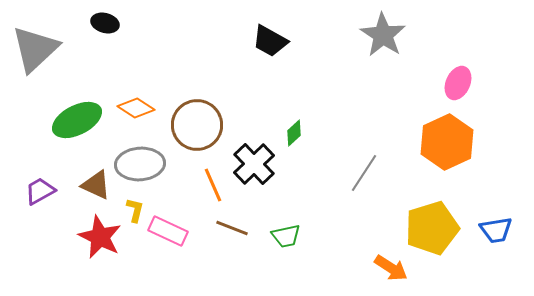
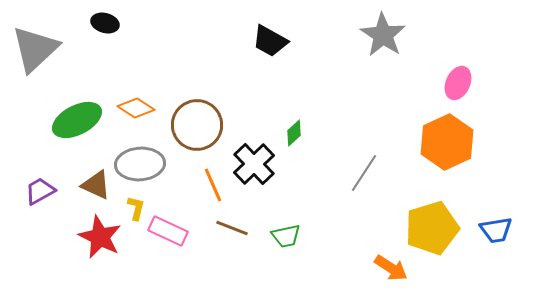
yellow L-shape: moved 1 px right, 2 px up
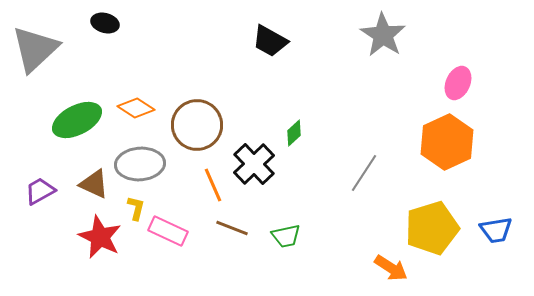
brown triangle: moved 2 px left, 1 px up
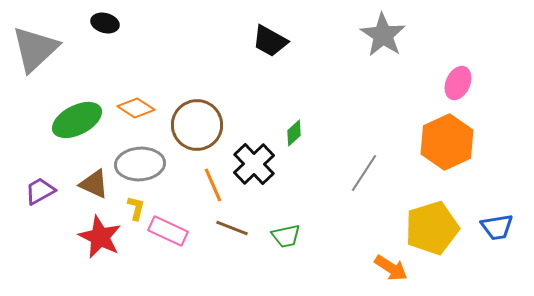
blue trapezoid: moved 1 px right, 3 px up
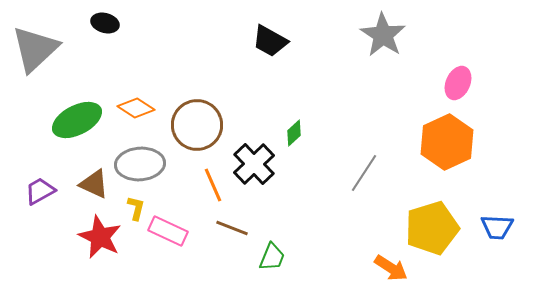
blue trapezoid: rotated 12 degrees clockwise
green trapezoid: moved 14 px left, 21 px down; rotated 56 degrees counterclockwise
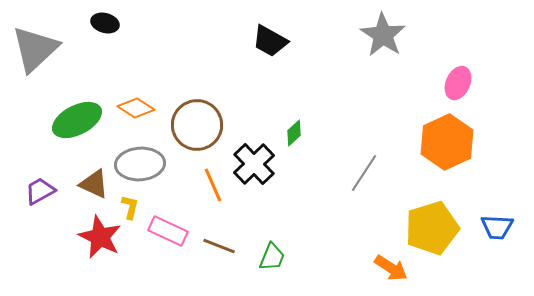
yellow L-shape: moved 6 px left, 1 px up
brown line: moved 13 px left, 18 px down
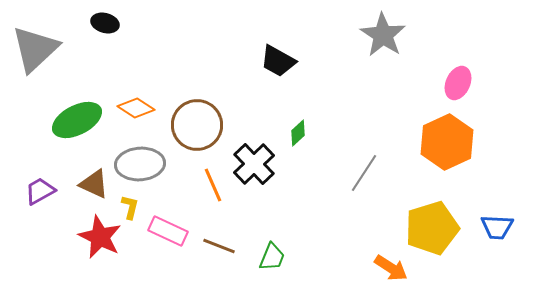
black trapezoid: moved 8 px right, 20 px down
green diamond: moved 4 px right
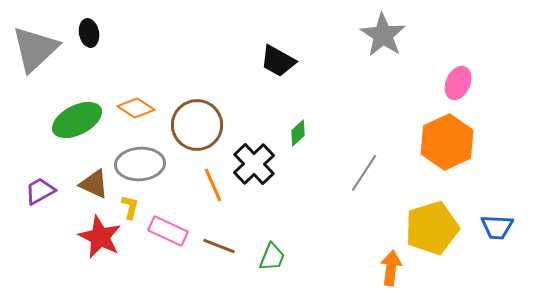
black ellipse: moved 16 px left, 10 px down; rotated 64 degrees clockwise
orange arrow: rotated 116 degrees counterclockwise
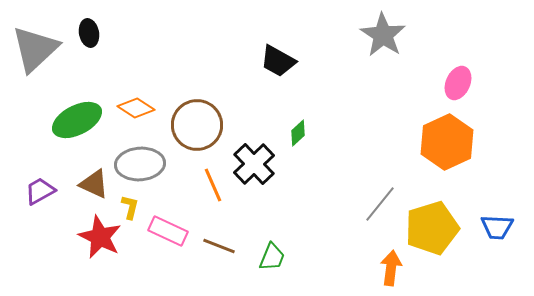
gray line: moved 16 px right, 31 px down; rotated 6 degrees clockwise
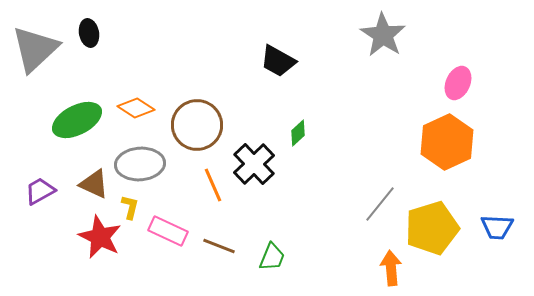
orange arrow: rotated 12 degrees counterclockwise
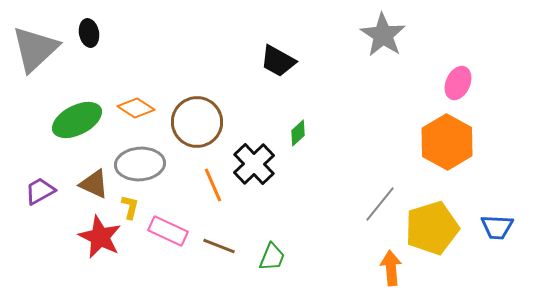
brown circle: moved 3 px up
orange hexagon: rotated 6 degrees counterclockwise
